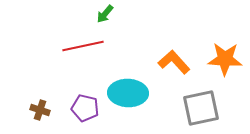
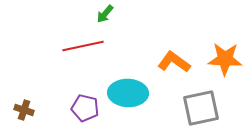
orange L-shape: rotated 12 degrees counterclockwise
brown cross: moved 16 px left
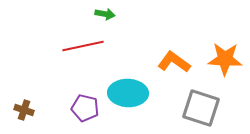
green arrow: rotated 120 degrees counterclockwise
gray square: rotated 30 degrees clockwise
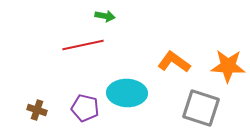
green arrow: moved 2 px down
red line: moved 1 px up
orange star: moved 3 px right, 7 px down
cyan ellipse: moved 1 px left
brown cross: moved 13 px right
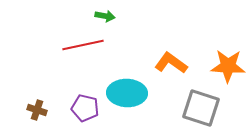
orange L-shape: moved 3 px left, 1 px down
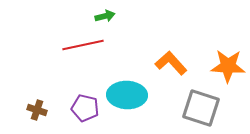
green arrow: rotated 24 degrees counterclockwise
orange L-shape: rotated 12 degrees clockwise
cyan ellipse: moved 2 px down
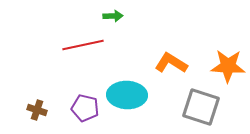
green arrow: moved 8 px right; rotated 12 degrees clockwise
orange L-shape: rotated 16 degrees counterclockwise
gray square: moved 1 px up
